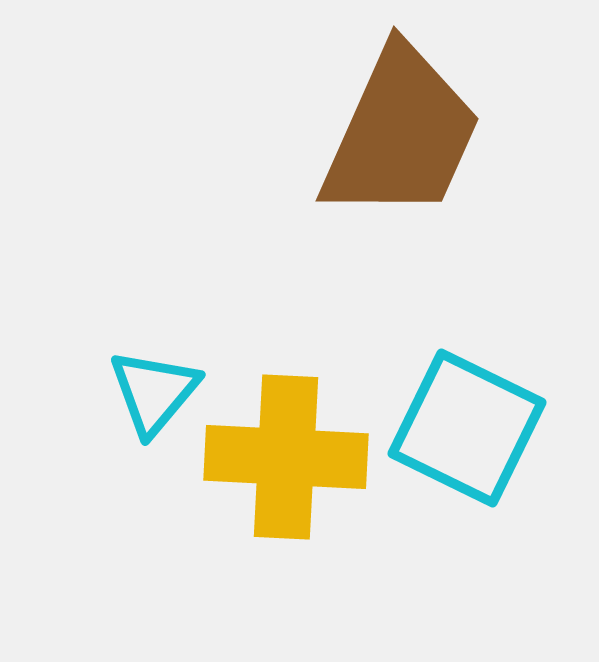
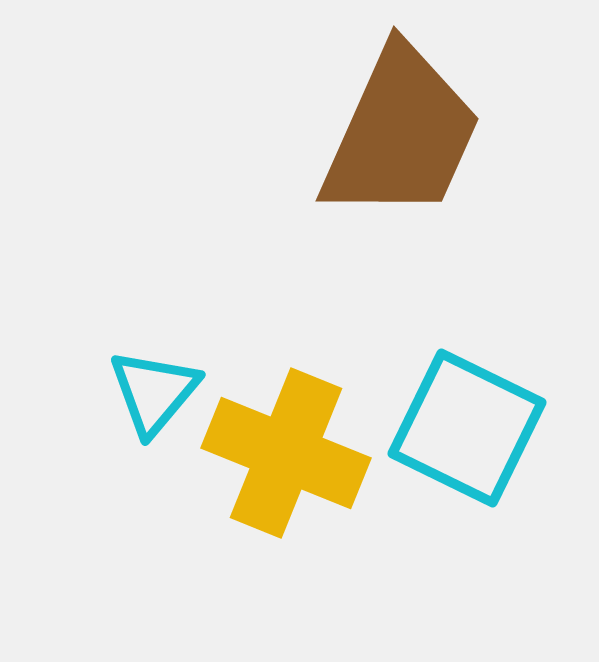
yellow cross: moved 4 px up; rotated 19 degrees clockwise
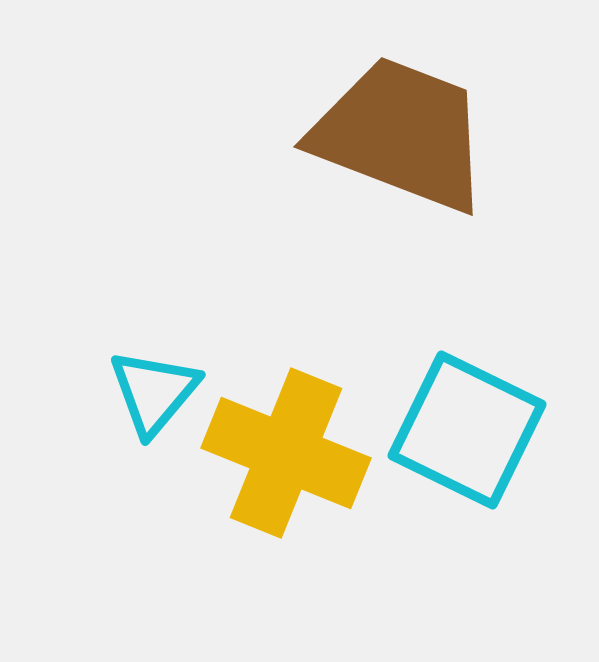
brown trapezoid: rotated 93 degrees counterclockwise
cyan square: moved 2 px down
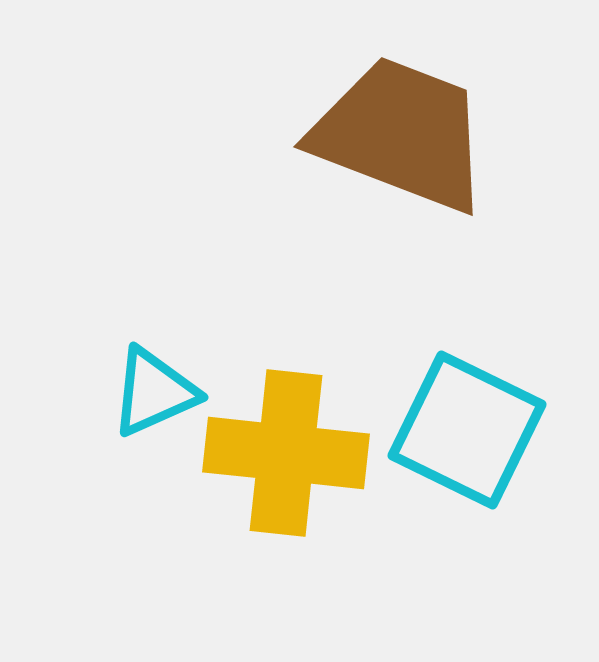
cyan triangle: rotated 26 degrees clockwise
yellow cross: rotated 16 degrees counterclockwise
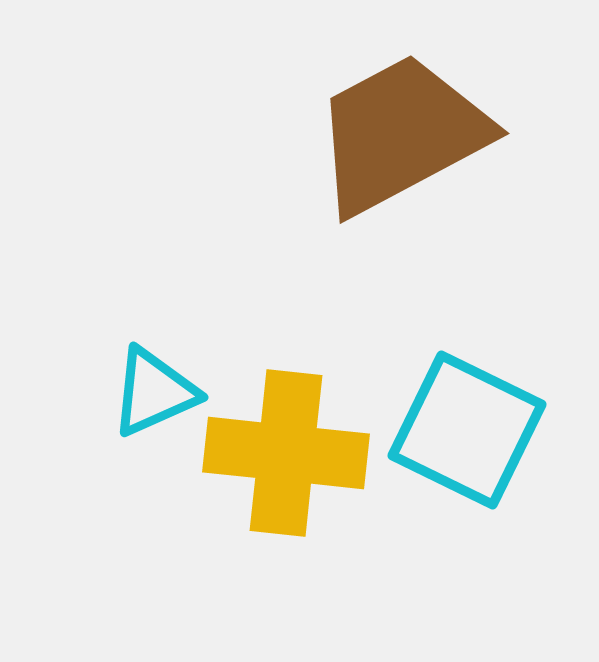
brown trapezoid: rotated 49 degrees counterclockwise
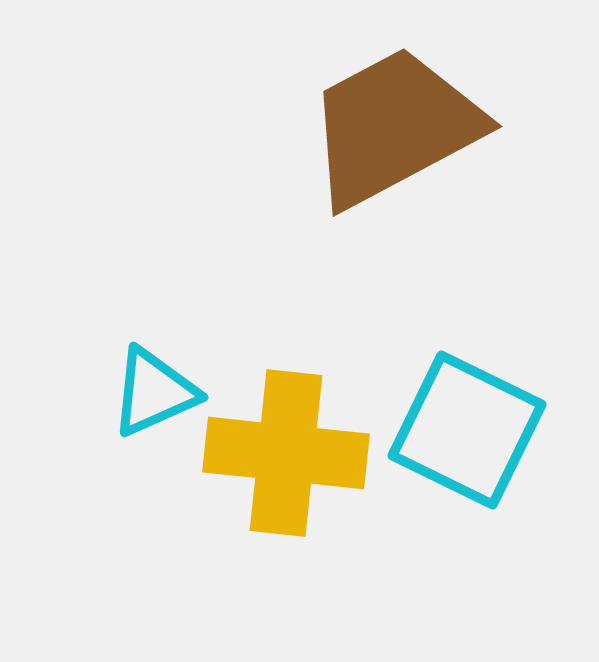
brown trapezoid: moved 7 px left, 7 px up
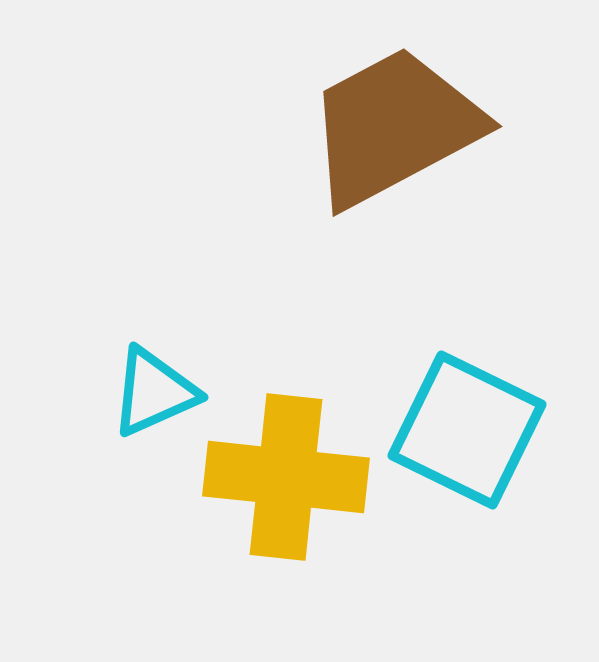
yellow cross: moved 24 px down
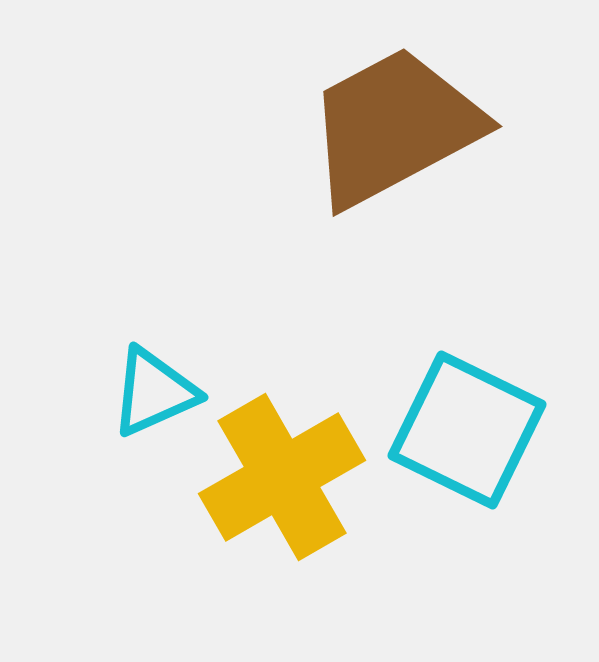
yellow cross: moved 4 px left; rotated 36 degrees counterclockwise
